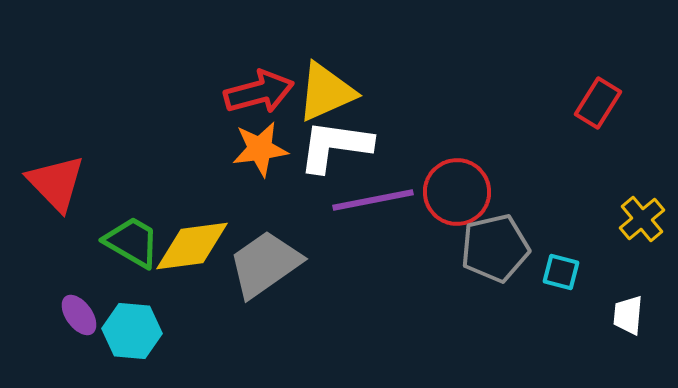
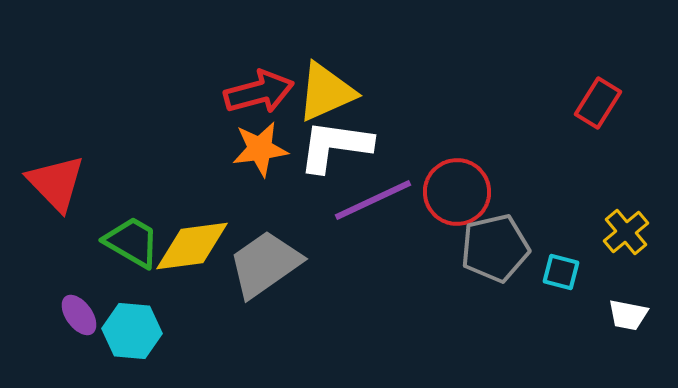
purple line: rotated 14 degrees counterclockwise
yellow cross: moved 16 px left, 13 px down
white trapezoid: rotated 84 degrees counterclockwise
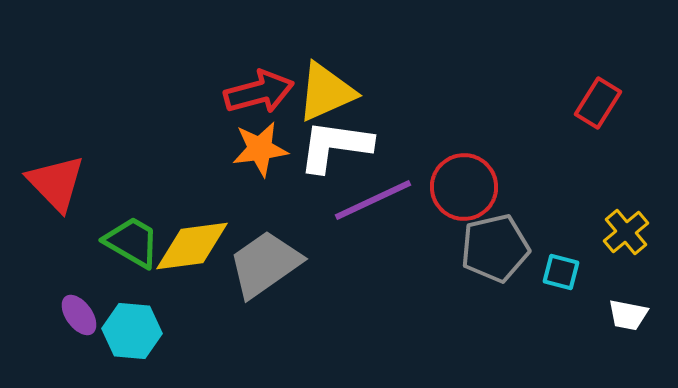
red circle: moved 7 px right, 5 px up
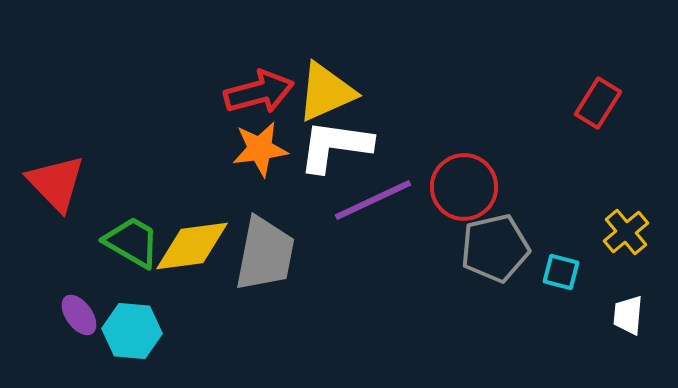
gray trapezoid: moved 10 px up; rotated 136 degrees clockwise
white trapezoid: rotated 84 degrees clockwise
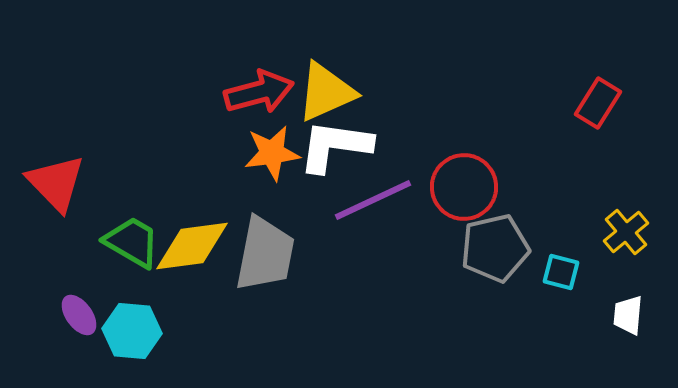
orange star: moved 12 px right, 4 px down
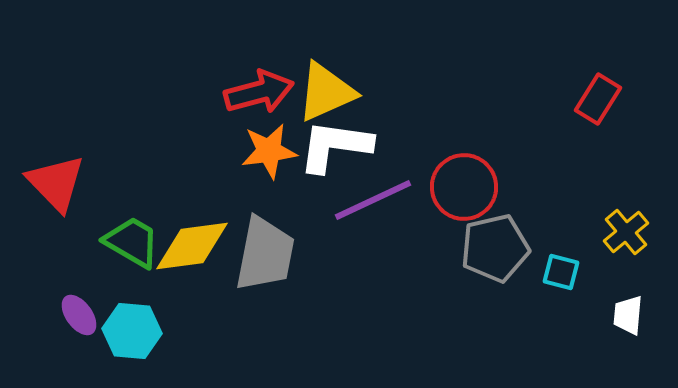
red rectangle: moved 4 px up
orange star: moved 3 px left, 2 px up
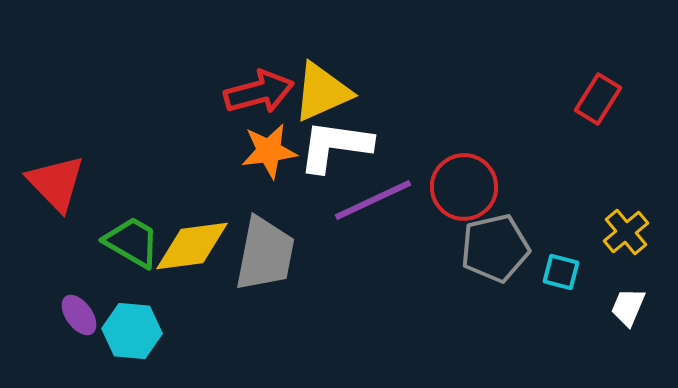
yellow triangle: moved 4 px left
white trapezoid: moved 8 px up; rotated 18 degrees clockwise
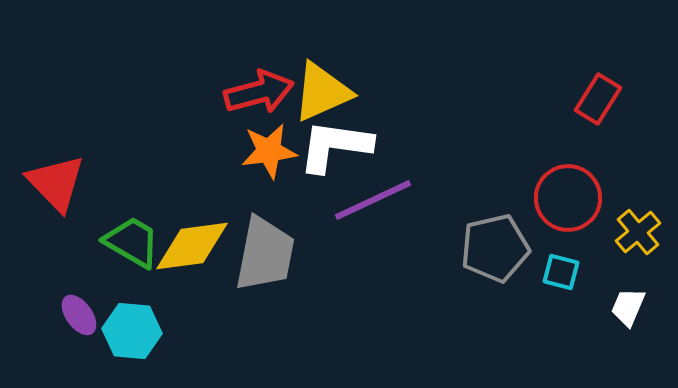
red circle: moved 104 px right, 11 px down
yellow cross: moved 12 px right
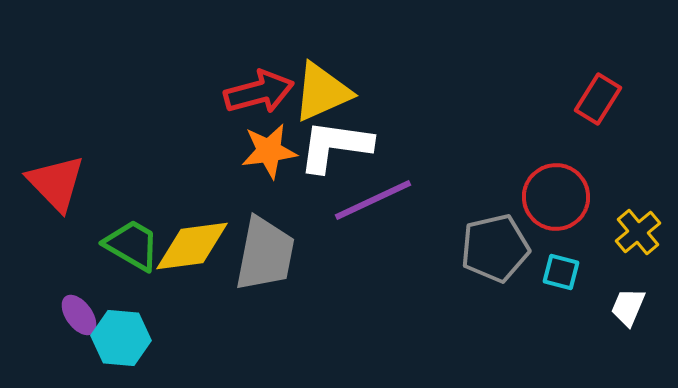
red circle: moved 12 px left, 1 px up
green trapezoid: moved 3 px down
cyan hexagon: moved 11 px left, 7 px down
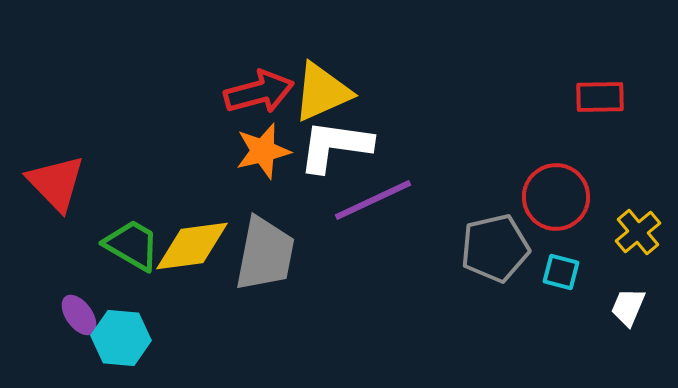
red rectangle: moved 2 px right, 2 px up; rotated 57 degrees clockwise
orange star: moved 6 px left; rotated 6 degrees counterclockwise
